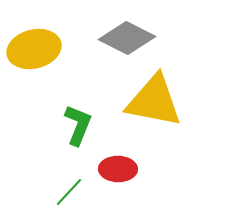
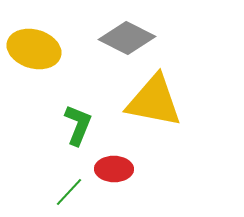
yellow ellipse: rotated 30 degrees clockwise
red ellipse: moved 4 px left
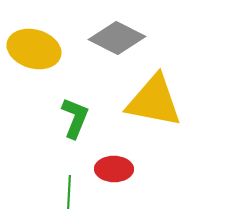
gray diamond: moved 10 px left
green L-shape: moved 3 px left, 7 px up
green line: rotated 40 degrees counterclockwise
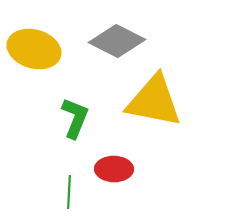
gray diamond: moved 3 px down
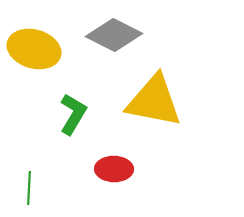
gray diamond: moved 3 px left, 6 px up
green L-shape: moved 2 px left, 4 px up; rotated 9 degrees clockwise
green line: moved 40 px left, 4 px up
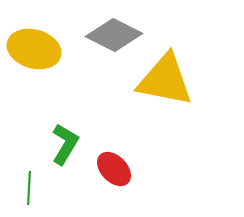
yellow triangle: moved 11 px right, 21 px up
green L-shape: moved 8 px left, 30 px down
red ellipse: rotated 45 degrees clockwise
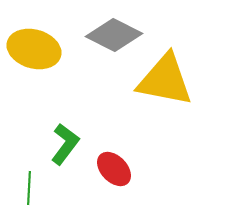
green L-shape: rotated 6 degrees clockwise
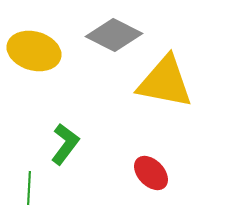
yellow ellipse: moved 2 px down
yellow triangle: moved 2 px down
red ellipse: moved 37 px right, 4 px down
